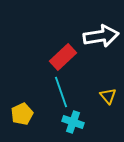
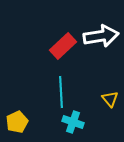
red rectangle: moved 11 px up
cyan line: rotated 16 degrees clockwise
yellow triangle: moved 2 px right, 3 px down
yellow pentagon: moved 5 px left, 8 px down
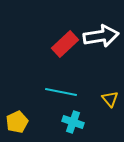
red rectangle: moved 2 px right, 2 px up
cyan line: rotated 76 degrees counterclockwise
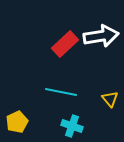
cyan cross: moved 1 px left, 4 px down
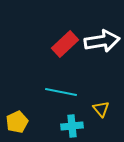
white arrow: moved 1 px right, 5 px down
yellow triangle: moved 9 px left, 10 px down
cyan cross: rotated 25 degrees counterclockwise
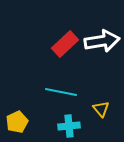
cyan cross: moved 3 px left
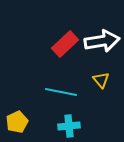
yellow triangle: moved 29 px up
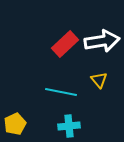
yellow triangle: moved 2 px left
yellow pentagon: moved 2 px left, 2 px down
